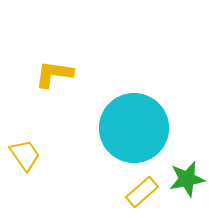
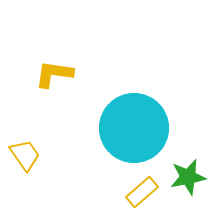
green star: moved 1 px right, 2 px up
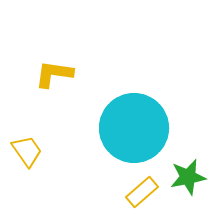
yellow trapezoid: moved 2 px right, 4 px up
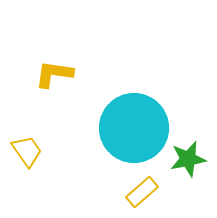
green star: moved 18 px up
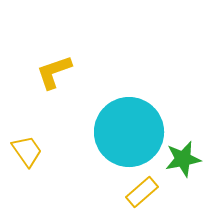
yellow L-shape: moved 2 px up; rotated 27 degrees counterclockwise
cyan circle: moved 5 px left, 4 px down
green star: moved 5 px left
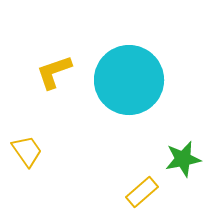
cyan circle: moved 52 px up
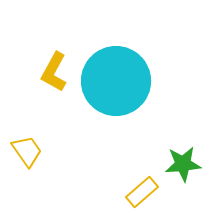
yellow L-shape: rotated 42 degrees counterclockwise
cyan circle: moved 13 px left, 1 px down
green star: moved 5 px down; rotated 6 degrees clockwise
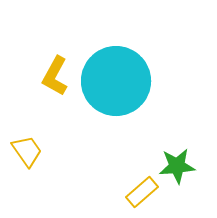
yellow L-shape: moved 1 px right, 4 px down
green star: moved 6 px left, 2 px down
